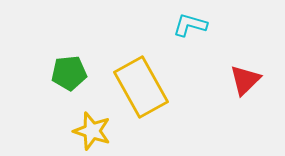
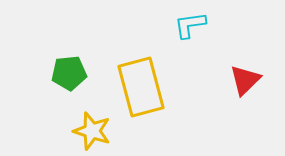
cyan L-shape: rotated 24 degrees counterclockwise
yellow rectangle: rotated 14 degrees clockwise
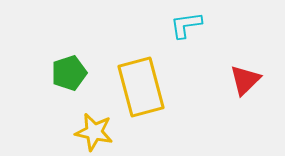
cyan L-shape: moved 4 px left
green pentagon: rotated 12 degrees counterclockwise
yellow star: moved 2 px right, 1 px down; rotated 6 degrees counterclockwise
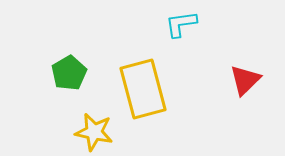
cyan L-shape: moved 5 px left, 1 px up
green pentagon: rotated 12 degrees counterclockwise
yellow rectangle: moved 2 px right, 2 px down
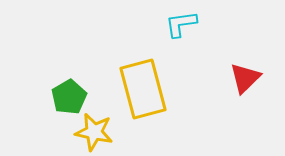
green pentagon: moved 24 px down
red triangle: moved 2 px up
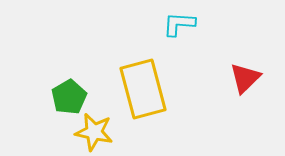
cyan L-shape: moved 2 px left; rotated 12 degrees clockwise
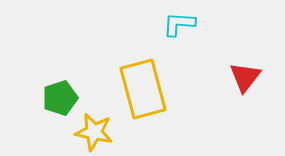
red triangle: moved 1 px up; rotated 8 degrees counterclockwise
green pentagon: moved 9 px left, 1 px down; rotated 12 degrees clockwise
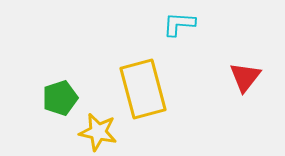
yellow star: moved 4 px right
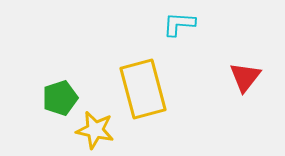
yellow star: moved 3 px left, 2 px up
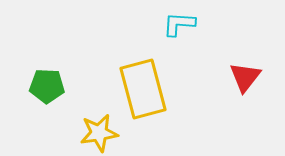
green pentagon: moved 13 px left, 12 px up; rotated 20 degrees clockwise
yellow star: moved 4 px right, 3 px down; rotated 21 degrees counterclockwise
